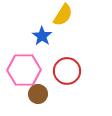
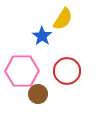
yellow semicircle: moved 4 px down
pink hexagon: moved 2 px left, 1 px down
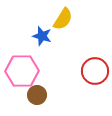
blue star: rotated 18 degrees counterclockwise
red circle: moved 28 px right
brown circle: moved 1 px left, 1 px down
